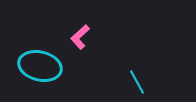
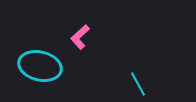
cyan line: moved 1 px right, 2 px down
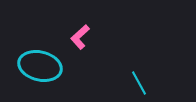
cyan line: moved 1 px right, 1 px up
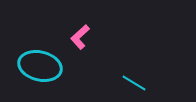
cyan line: moved 5 px left; rotated 30 degrees counterclockwise
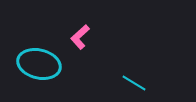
cyan ellipse: moved 1 px left, 2 px up
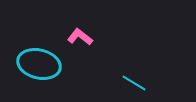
pink L-shape: rotated 80 degrees clockwise
